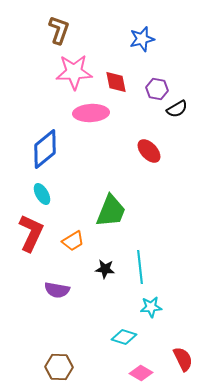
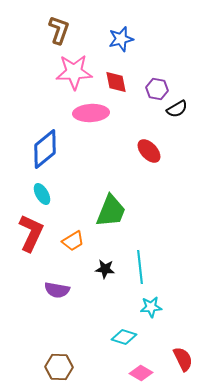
blue star: moved 21 px left
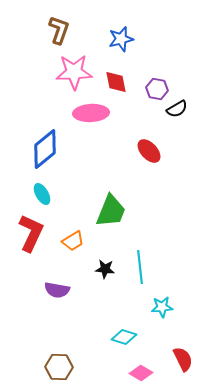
cyan star: moved 11 px right
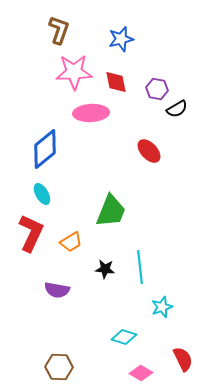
orange trapezoid: moved 2 px left, 1 px down
cyan star: rotated 15 degrees counterclockwise
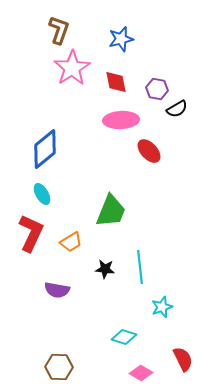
pink star: moved 2 px left, 4 px up; rotated 30 degrees counterclockwise
pink ellipse: moved 30 px right, 7 px down
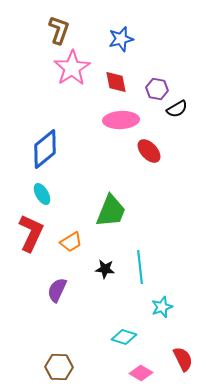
purple semicircle: rotated 105 degrees clockwise
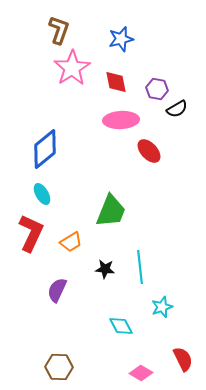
cyan diamond: moved 3 px left, 11 px up; rotated 45 degrees clockwise
